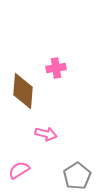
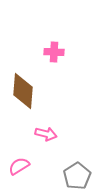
pink cross: moved 2 px left, 16 px up; rotated 12 degrees clockwise
pink semicircle: moved 4 px up
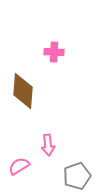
pink arrow: moved 2 px right, 11 px down; rotated 70 degrees clockwise
gray pentagon: rotated 12 degrees clockwise
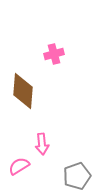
pink cross: moved 2 px down; rotated 18 degrees counterclockwise
pink arrow: moved 6 px left, 1 px up
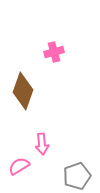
pink cross: moved 2 px up
brown diamond: rotated 15 degrees clockwise
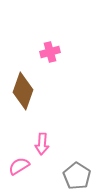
pink cross: moved 4 px left
pink arrow: rotated 10 degrees clockwise
gray pentagon: rotated 20 degrees counterclockwise
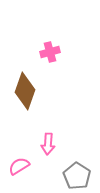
brown diamond: moved 2 px right
pink arrow: moved 6 px right
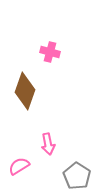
pink cross: rotated 30 degrees clockwise
pink arrow: rotated 15 degrees counterclockwise
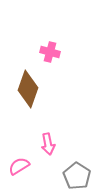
brown diamond: moved 3 px right, 2 px up
